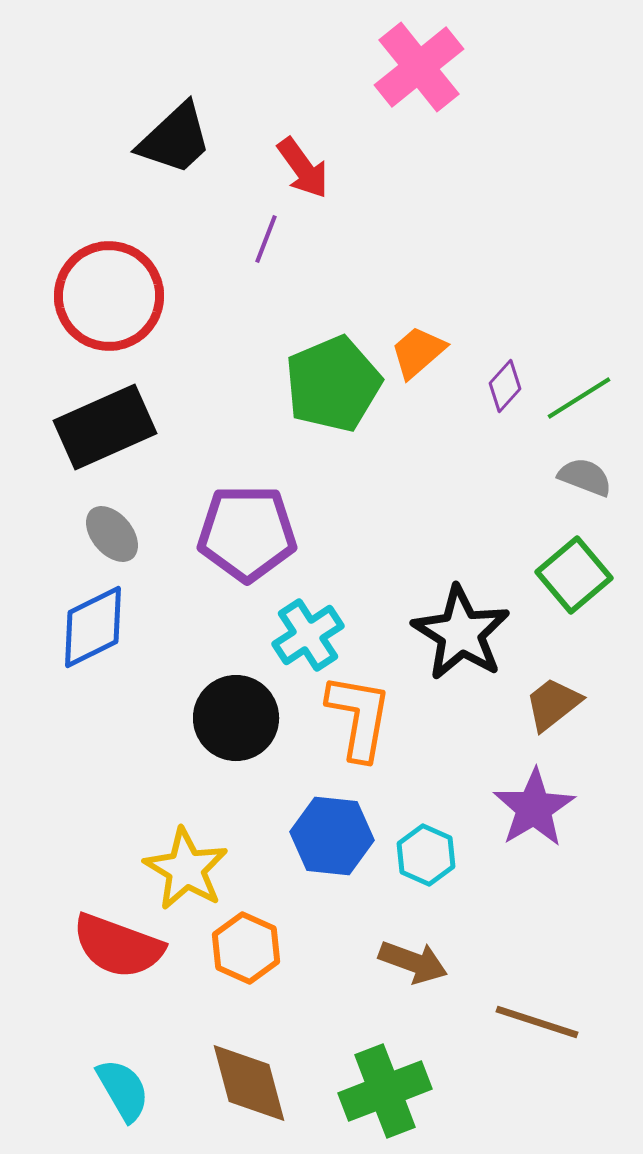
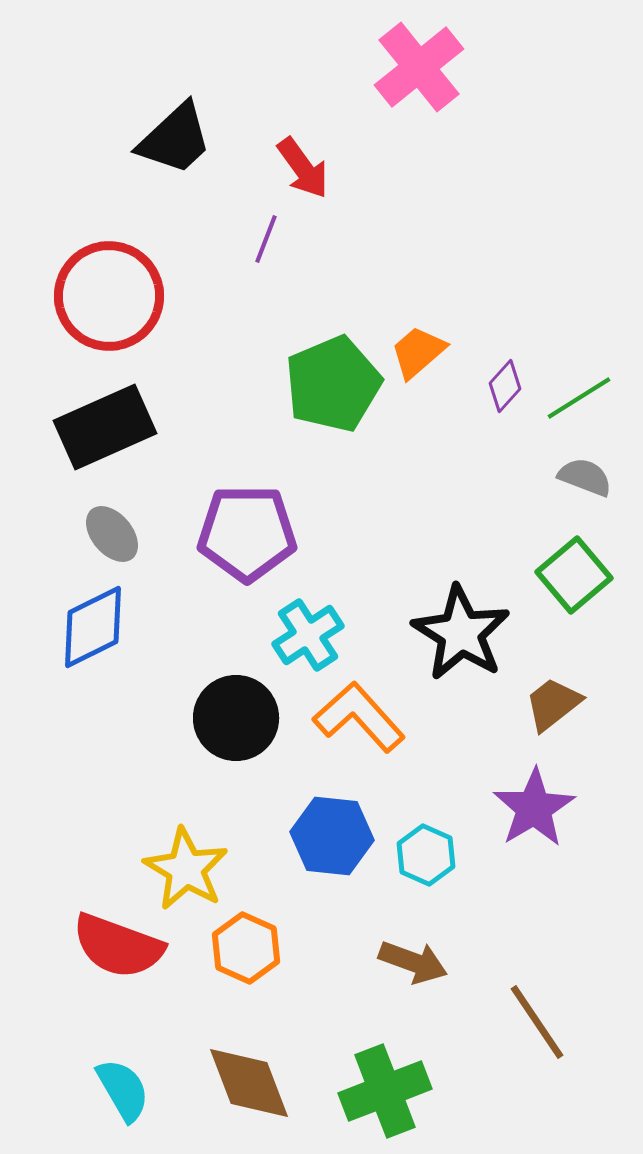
orange L-shape: rotated 52 degrees counterclockwise
brown line: rotated 38 degrees clockwise
brown diamond: rotated 6 degrees counterclockwise
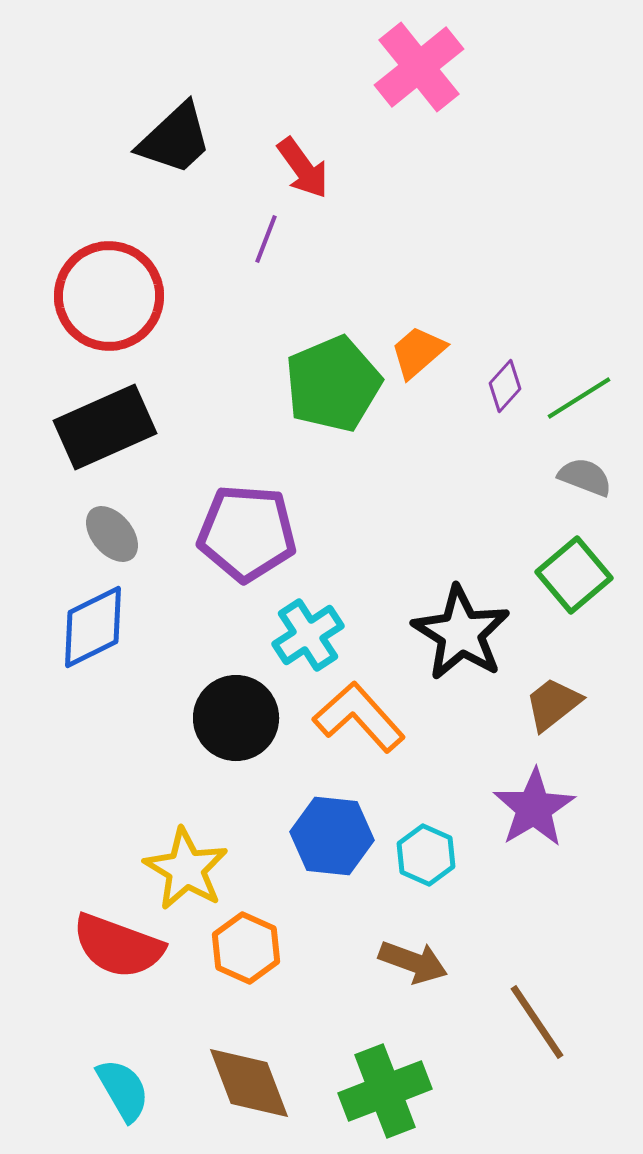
purple pentagon: rotated 4 degrees clockwise
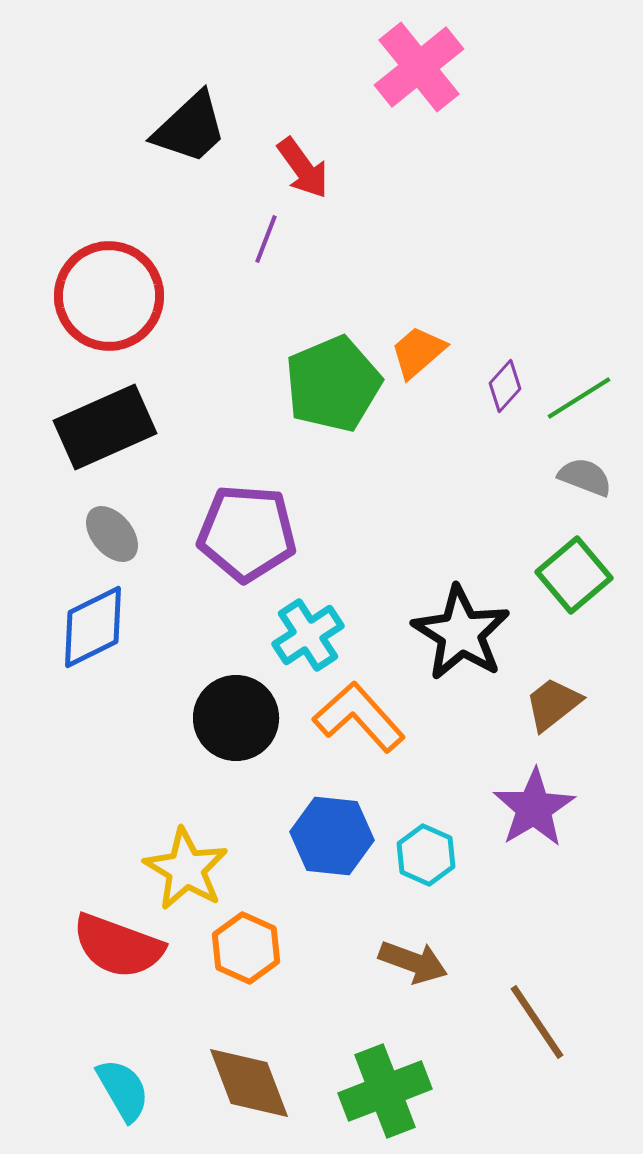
black trapezoid: moved 15 px right, 11 px up
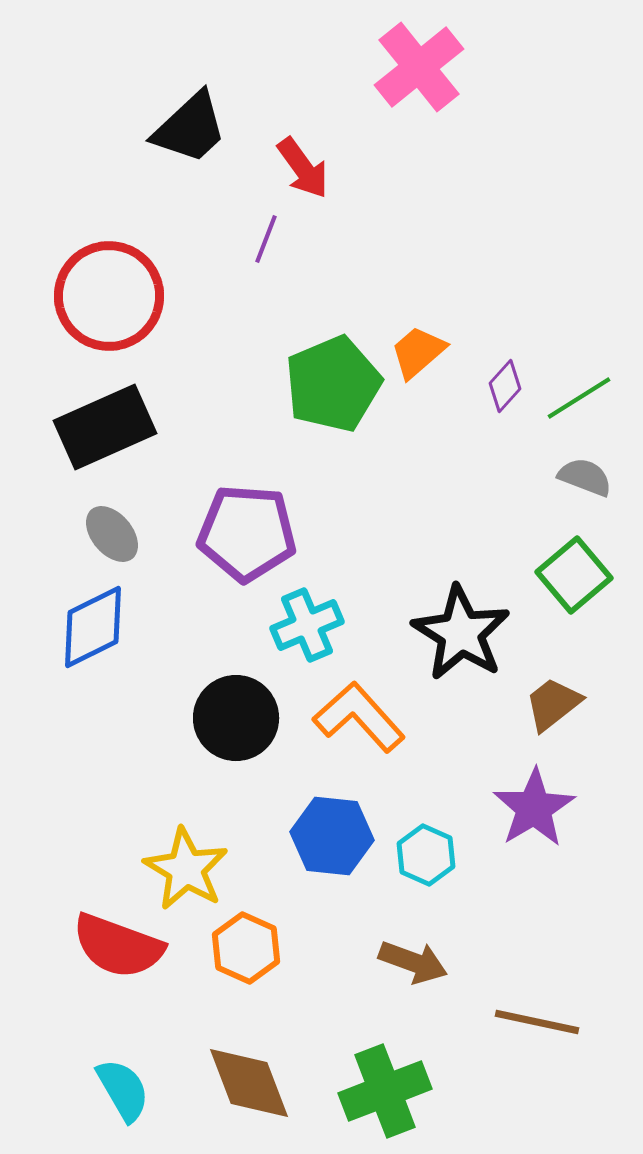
cyan cross: moved 1 px left, 10 px up; rotated 10 degrees clockwise
brown line: rotated 44 degrees counterclockwise
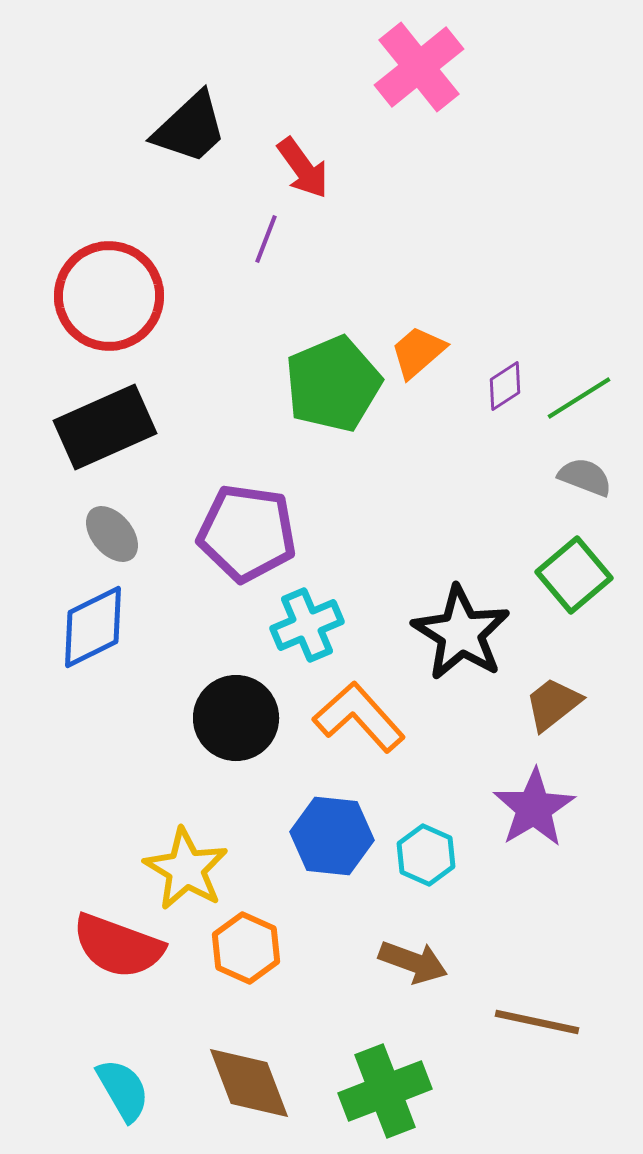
purple diamond: rotated 15 degrees clockwise
purple pentagon: rotated 4 degrees clockwise
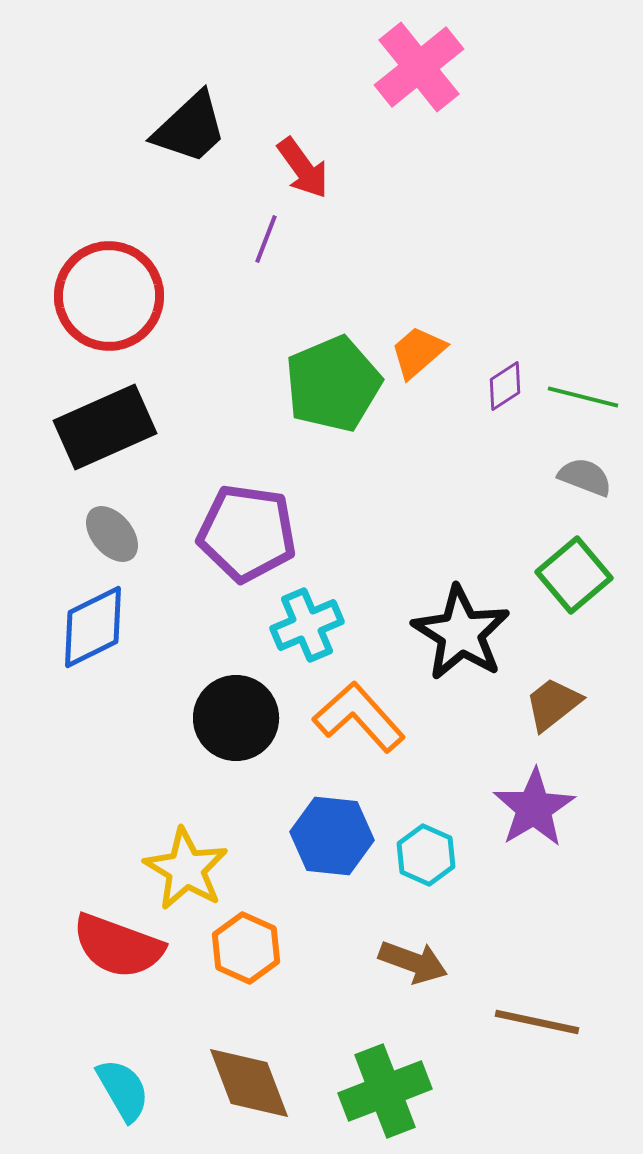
green line: moved 4 px right, 1 px up; rotated 46 degrees clockwise
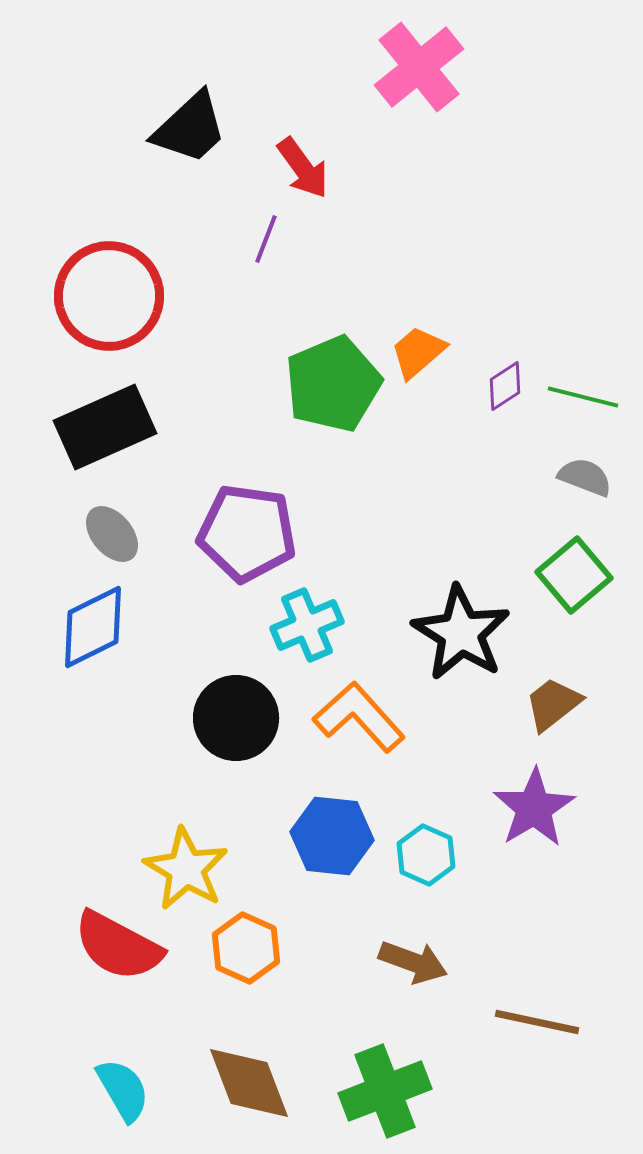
red semicircle: rotated 8 degrees clockwise
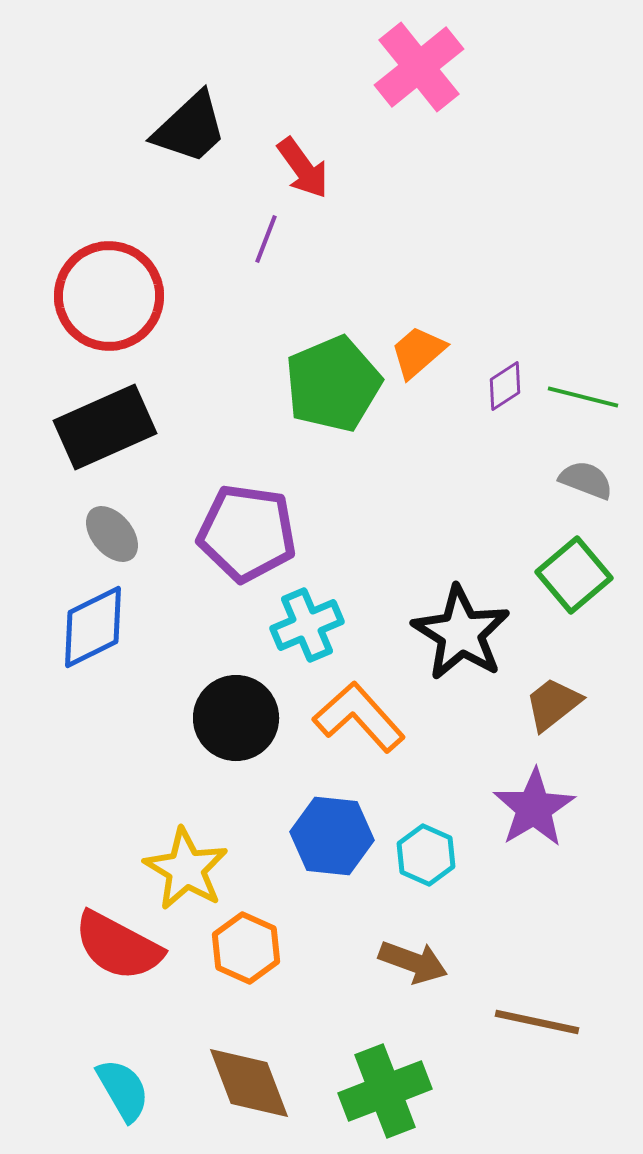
gray semicircle: moved 1 px right, 3 px down
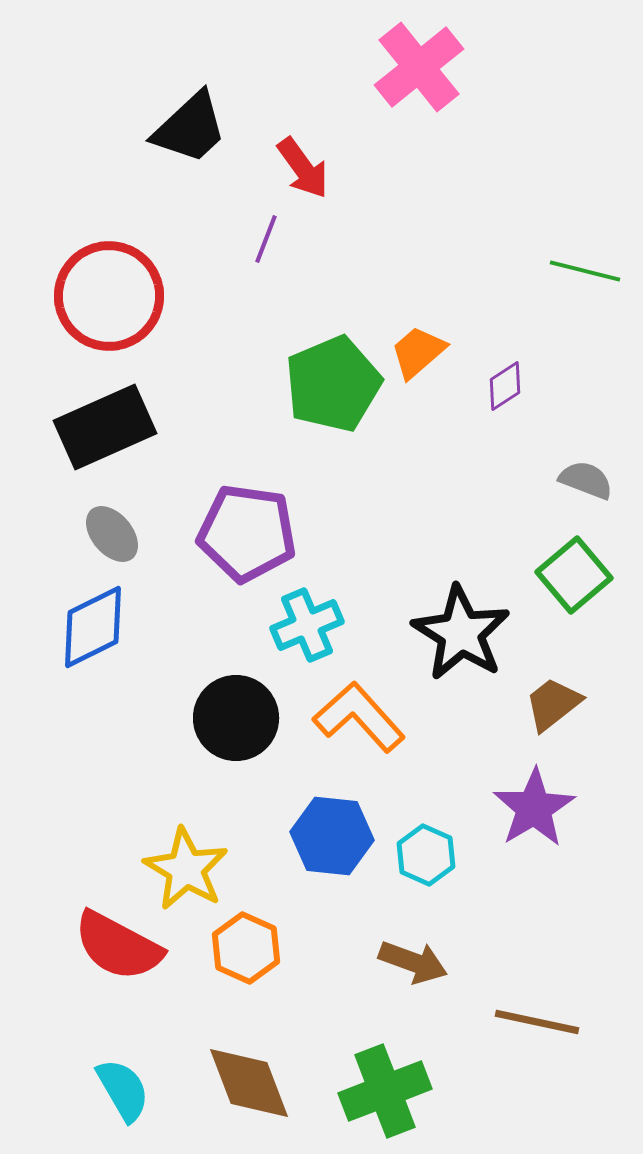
green line: moved 2 px right, 126 px up
